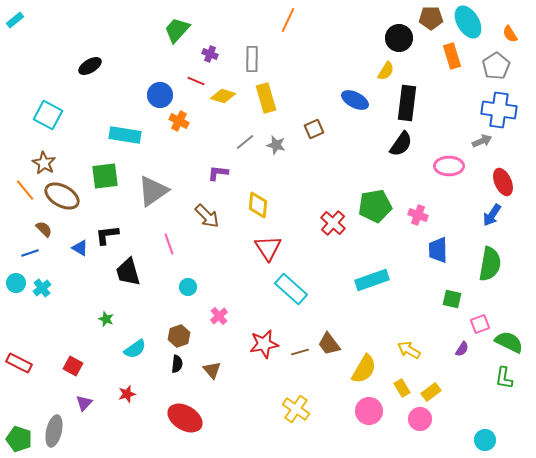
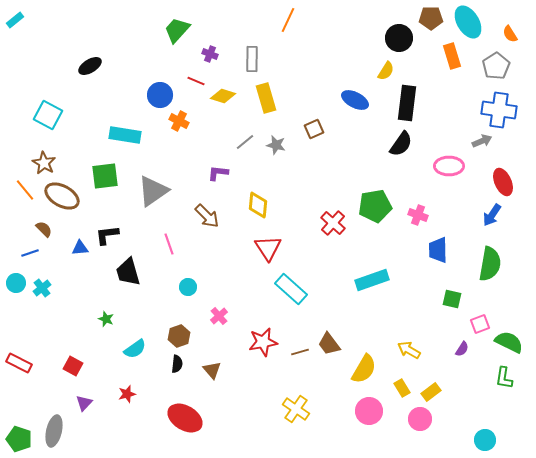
blue triangle at (80, 248): rotated 36 degrees counterclockwise
red star at (264, 344): moved 1 px left, 2 px up
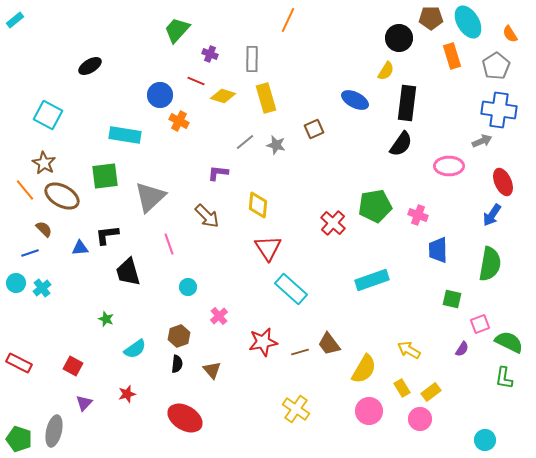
gray triangle at (153, 191): moved 3 px left, 6 px down; rotated 8 degrees counterclockwise
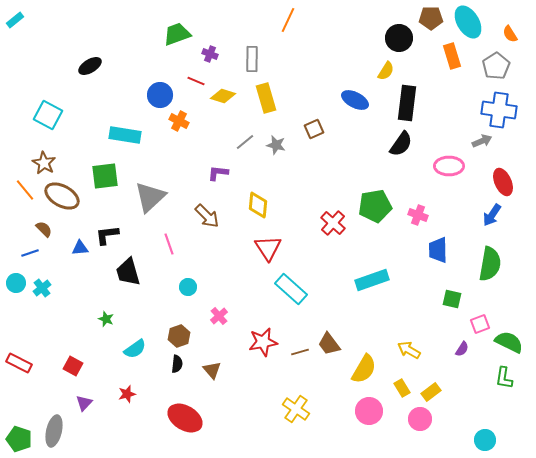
green trapezoid at (177, 30): moved 4 px down; rotated 28 degrees clockwise
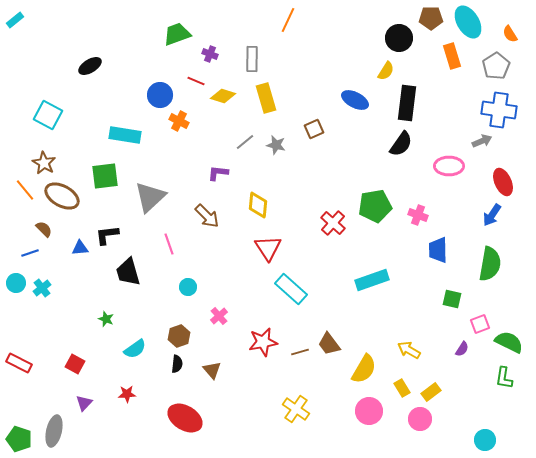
red square at (73, 366): moved 2 px right, 2 px up
red star at (127, 394): rotated 12 degrees clockwise
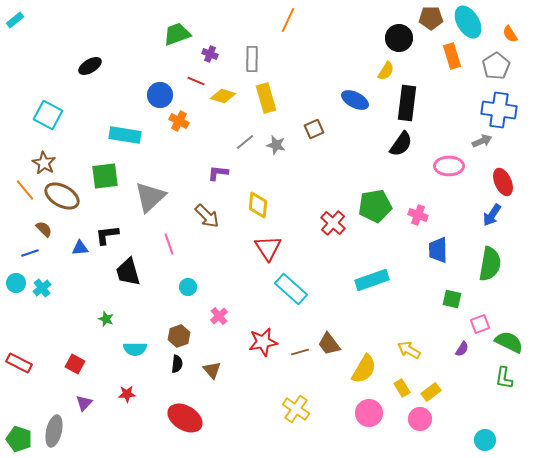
cyan semicircle at (135, 349): rotated 35 degrees clockwise
pink circle at (369, 411): moved 2 px down
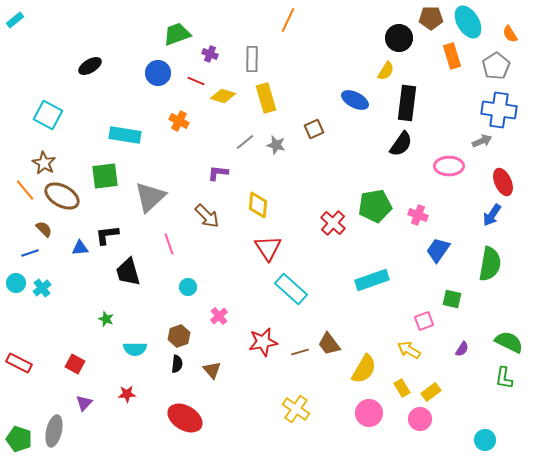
blue circle at (160, 95): moved 2 px left, 22 px up
blue trapezoid at (438, 250): rotated 36 degrees clockwise
pink square at (480, 324): moved 56 px left, 3 px up
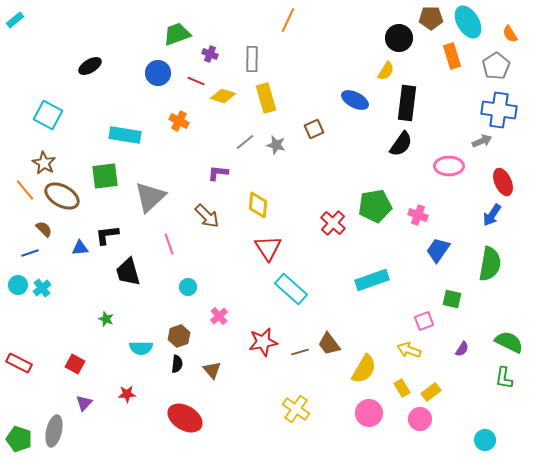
cyan circle at (16, 283): moved 2 px right, 2 px down
cyan semicircle at (135, 349): moved 6 px right, 1 px up
yellow arrow at (409, 350): rotated 10 degrees counterclockwise
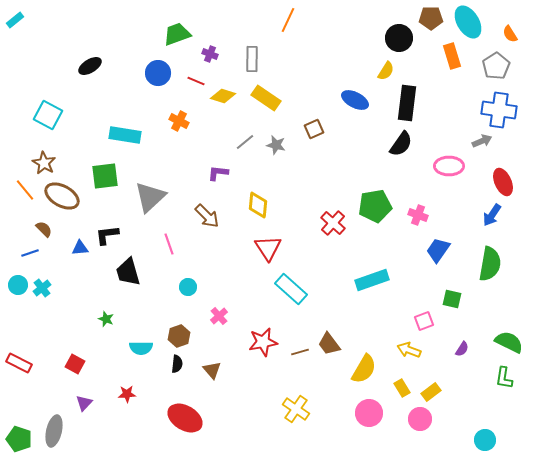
yellow rectangle at (266, 98): rotated 40 degrees counterclockwise
